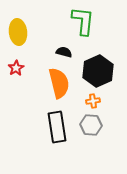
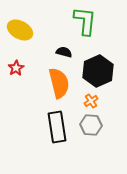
green L-shape: moved 2 px right
yellow ellipse: moved 2 px right, 2 px up; rotated 55 degrees counterclockwise
orange cross: moved 2 px left; rotated 24 degrees counterclockwise
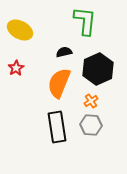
black semicircle: rotated 28 degrees counterclockwise
black hexagon: moved 2 px up
orange semicircle: rotated 144 degrees counterclockwise
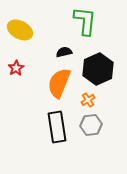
orange cross: moved 3 px left, 1 px up
gray hexagon: rotated 10 degrees counterclockwise
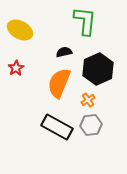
black rectangle: rotated 52 degrees counterclockwise
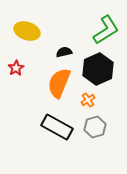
green L-shape: moved 21 px right, 9 px down; rotated 52 degrees clockwise
yellow ellipse: moved 7 px right, 1 px down; rotated 10 degrees counterclockwise
gray hexagon: moved 4 px right, 2 px down; rotated 10 degrees counterclockwise
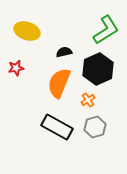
red star: rotated 21 degrees clockwise
